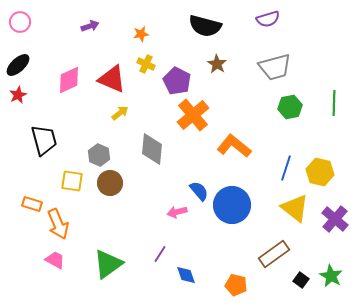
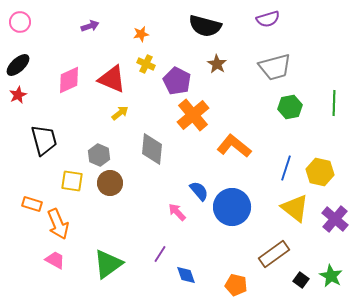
blue circle: moved 2 px down
pink arrow: rotated 60 degrees clockwise
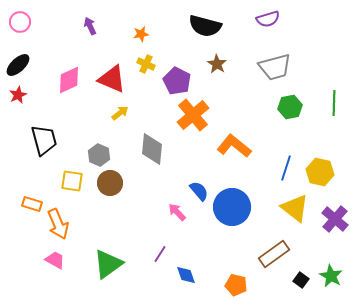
purple arrow: rotated 96 degrees counterclockwise
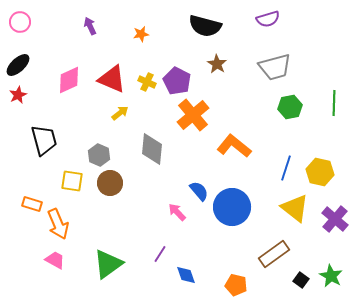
yellow cross: moved 1 px right, 18 px down
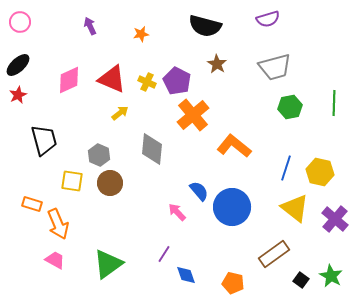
purple line: moved 4 px right
orange pentagon: moved 3 px left, 2 px up
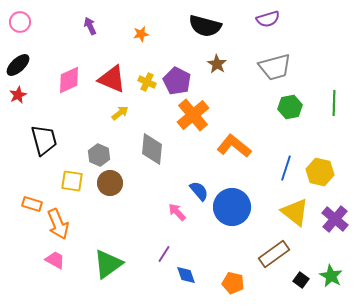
yellow triangle: moved 4 px down
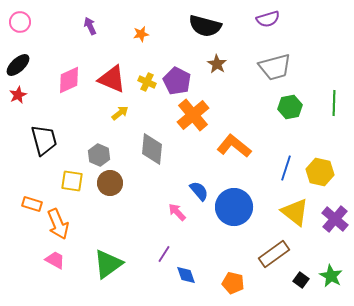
blue circle: moved 2 px right
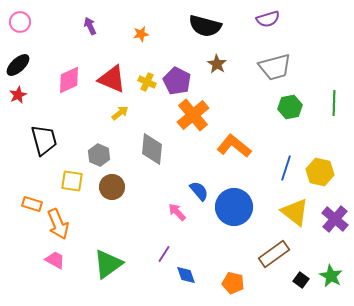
brown circle: moved 2 px right, 4 px down
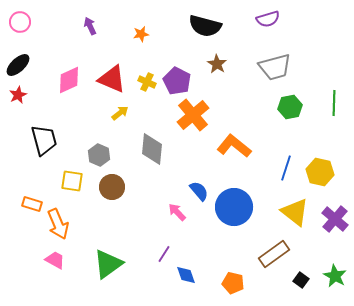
green star: moved 4 px right
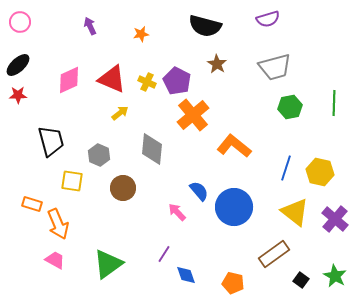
red star: rotated 24 degrees clockwise
black trapezoid: moved 7 px right, 1 px down
brown circle: moved 11 px right, 1 px down
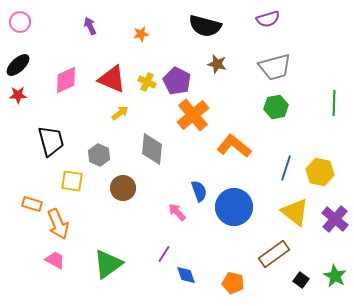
brown star: rotated 18 degrees counterclockwise
pink diamond: moved 3 px left
green hexagon: moved 14 px left
blue semicircle: rotated 20 degrees clockwise
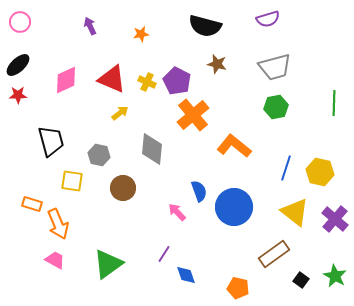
gray hexagon: rotated 10 degrees counterclockwise
orange pentagon: moved 5 px right, 5 px down
